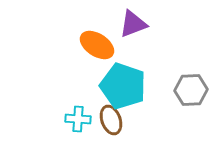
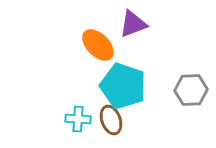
orange ellipse: moved 1 px right; rotated 12 degrees clockwise
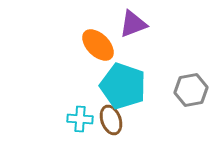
gray hexagon: rotated 8 degrees counterclockwise
cyan cross: moved 2 px right
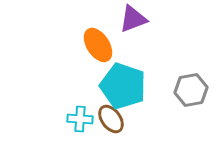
purple triangle: moved 5 px up
orange ellipse: rotated 12 degrees clockwise
brown ellipse: moved 1 px up; rotated 16 degrees counterclockwise
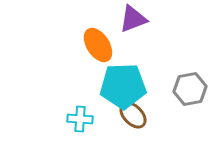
cyan pentagon: rotated 21 degrees counterclockwise
gray hexagon: moved 1 px left, 1 px up
brown ellipse: moved 22 px right, 4 px up; rotated 8 degrees counterclockwise
